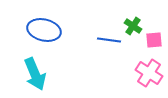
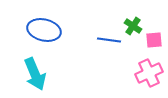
pink cross: rotated 32 degrees clockwise
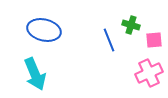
green cross: moved 2 px left, 1 px up; rotated 18 degrees counterclockwise
blue line: rotated 60 degrees clockwise
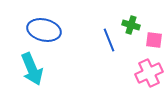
pink square: rotated 12 degrees clockwise
cyan arrow: moved 3 px left, 5 px up
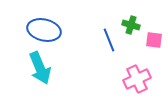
cyan arrow: moved 8 px right, 1 px up
pink cross: moved 12 px left, 6 px down
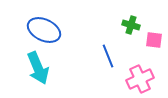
blue ellipse: rotated 12 degrees clockwise
blue line: moved 1 px left, 16 px down
cyan arrow: moved 2 px left
pink cross: moved 3 px right
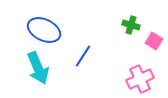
pink square: moved 1 px down; rotated 24 degrees clockwise
blue line: moved 25 px left; rotated 55 degrees clockwise
